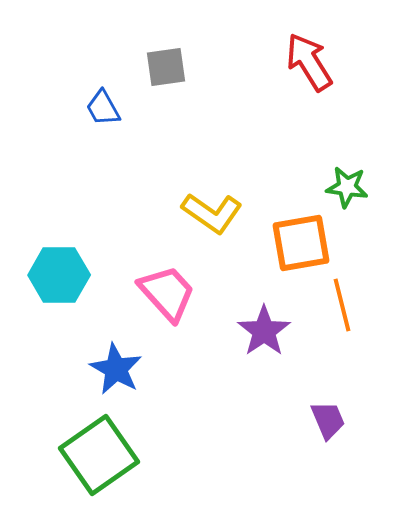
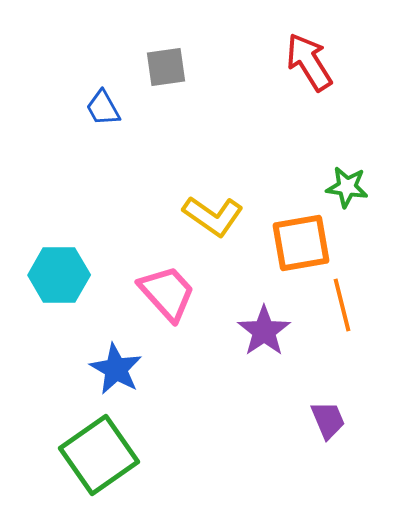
yellow L-shape: moved 1 px right, 3 px down
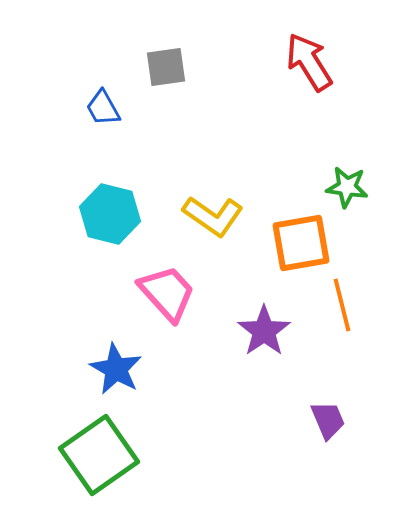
cyan hexagon: moved 51 px right, 61 px up; rotated 14 degrees clockwise
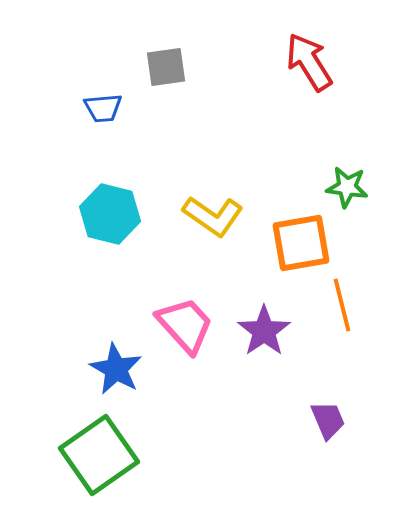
blue trapezoid: rotated 66 degrees counterclockwise
pink trapezoid: moved 18 px right, 32 px down
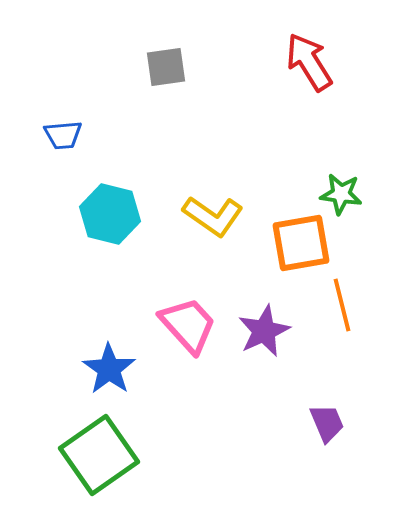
blue trapezoid: moved 40 px left, 27 px down
green star: moved 6 px left, 7 px down
pink trapezoid: moved 3 px right
purple star: rotated 10 degrees clockwise
blue star: moved 7 px left; rotated 6 degrees clockwise
purple trapezoid: moved 1 px left, 3 px down
